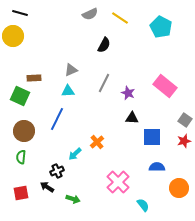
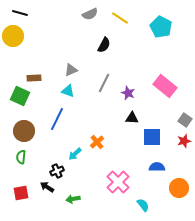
cyan triangle: rotated 24 degrees clockwise
green arrow: rotated 152 degrees clockwise
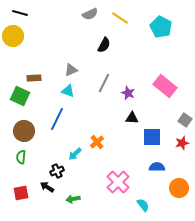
red star: moved 2 px left, 2 px down
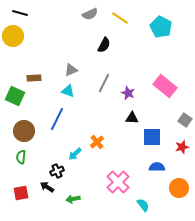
green square: moved 5 px left
red star: moved 4 px down
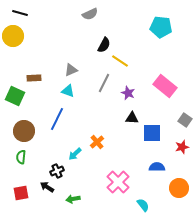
yellow line: moved 43 px down
cyan pentagon: rotated 20 degrees counterclockwise
blue square: moved 4 px up
